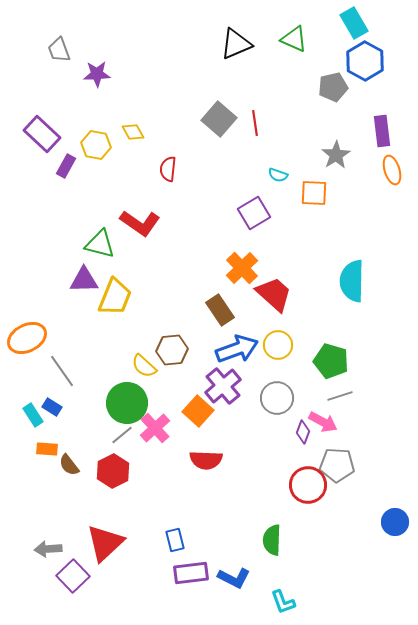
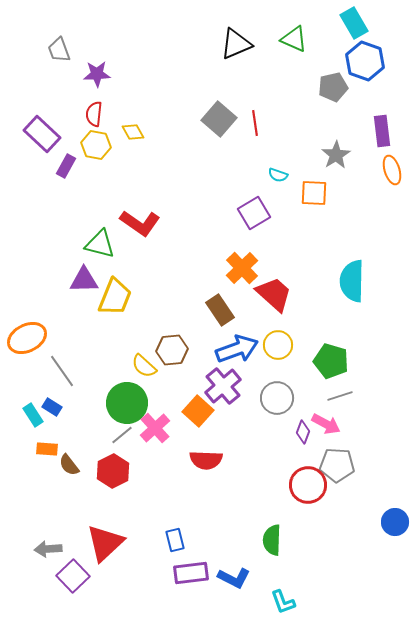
blue hexagon at (365, 61): rotated 9 degrees counterclockwise
red semicircle at (168, 169): moved 74 px left, 55 px up
pink arrow at (323, 422): moved 3 px right, 2 px down
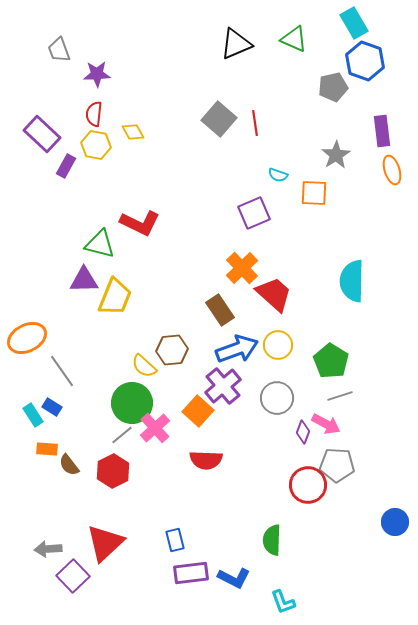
purple square at (254, 213): rotated 8 degrees clockwise
red L-shape at (140, 223): rotated 9 degrees counterclockwise
green pentagon at (331, 361): rotated 16 degrees clockwise
green circle at (127, 403): moved 5 px right
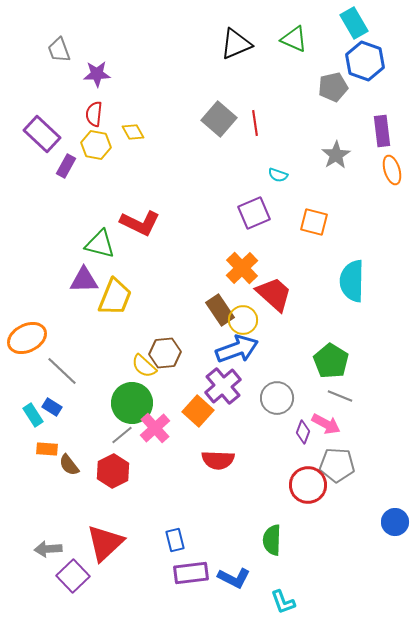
orange square at (314, 193): moved 29 px down; rotated 12 degrees clockwise
yellow circle at (278, 345): moved 35 px left, 25 px up
brown hexagon at (172, 350): moved 7 px left, 3 px down
gray line at (62, 371): rotated 12 degrees counterclockwise
gray line at (340, 396): rotated 40 degrees clockwise
red semicircle at (206, 460): moved 12 px right
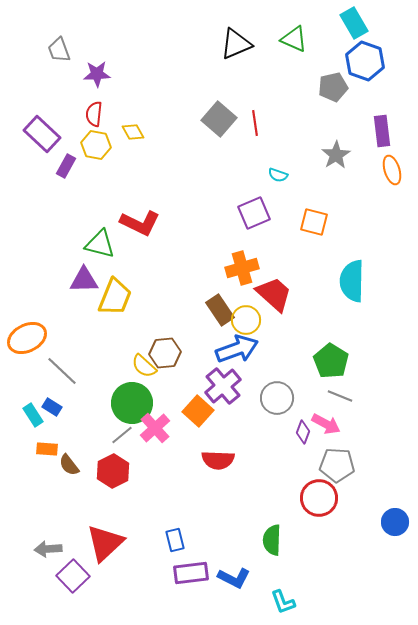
orange cross at (242, 268): rotated 28 degrees clockwise
yellow circle at (243, 320): moved 3 px right
red circle at (308, 485): moved 11 px right, 13 px down
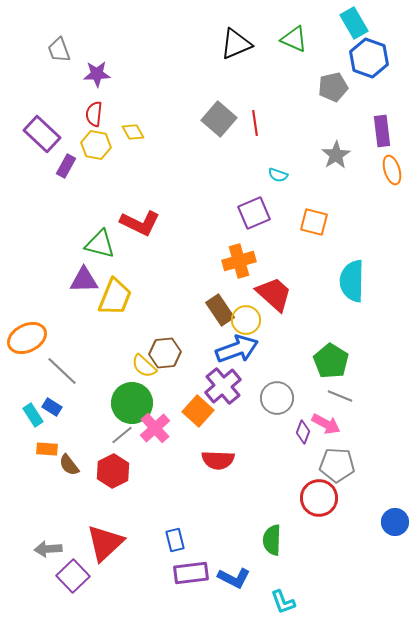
blue hexagon at (365, 61): moved 4 px right, 3 px up
orange cross at (242, 268): moved 3 px left, 7 px up
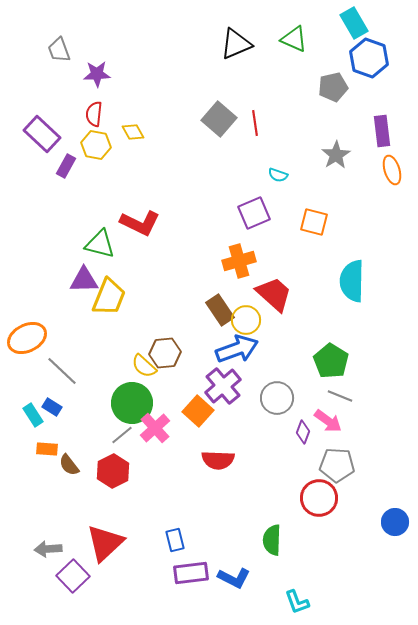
yellow trapezoid at (115, 297): moved 6 px left
pink arrow at (326, 424): moved 2 px right, 3 px up; rotated 8 degrees clockwise
cyan L-shape at (283, 602): moved 14 px right
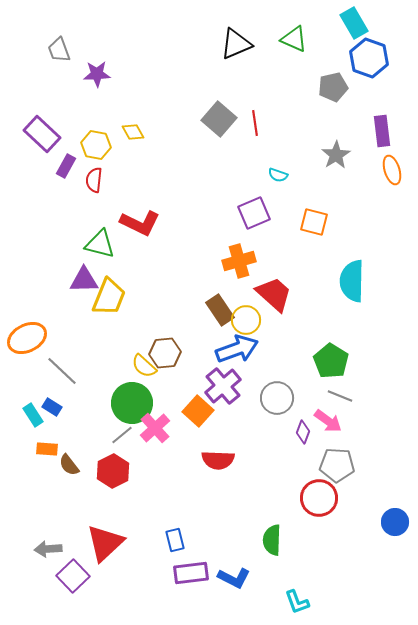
red semicircle at (94, 114): moved 66 px down
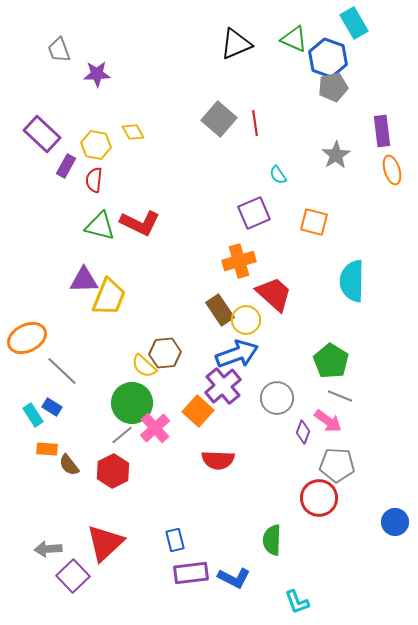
blue hexagon at (369, 58): moved 41 px left
cyan semicircle at (278, 175): rotated 36 degrees clockwise
green triangle at (100, 244): moved 18 px up
blue arrow at (237, 349): moved 5 px down
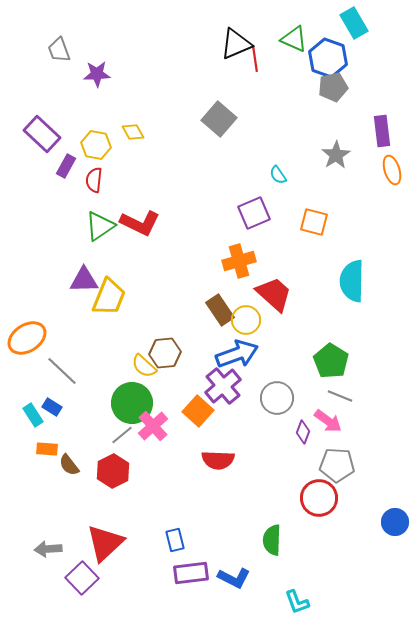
red line at (255, 123): moved 64 px up
green triangle at (100, 226): rotated 48 degrees counterclockwise
orange ellipse at (27, 338): rotated 6 degrees counterclockwise
pink cross at (155, 428): moved 2 px left, 2 px up
purple square at (73, 576): moved 9 px right, 2 px down
